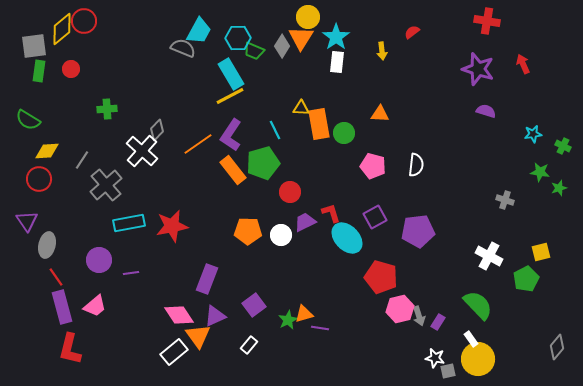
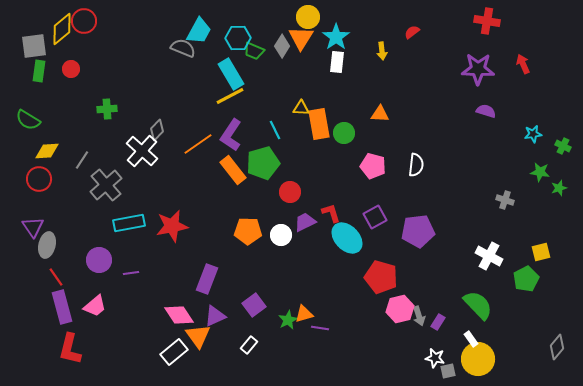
purple star at (478, 69): rotated 16 degrees counterclockwise
purple triangle at (27, 221): moved 6 px right, 6 px down
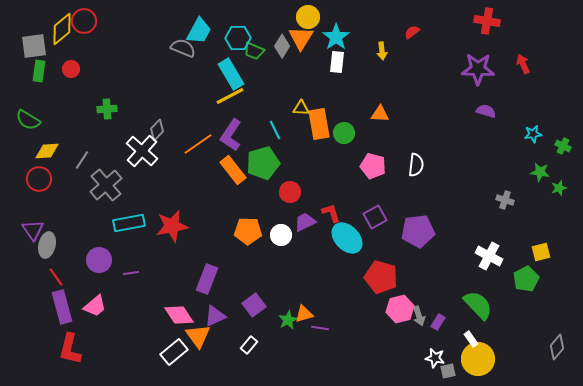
purple triangle at (33, 227): moved 3 px down
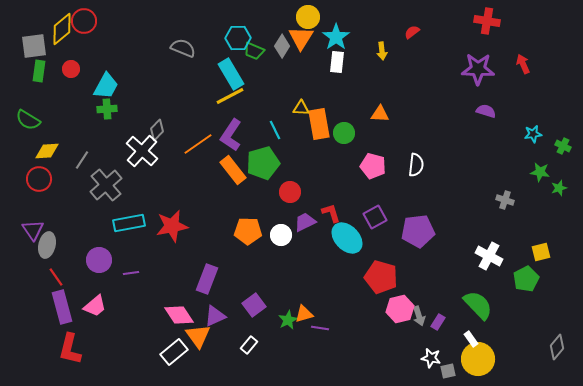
cyan trapezoid at (199, 31): moved 93 px left, 55 px down
white star at (435, 358): moved 4 px left
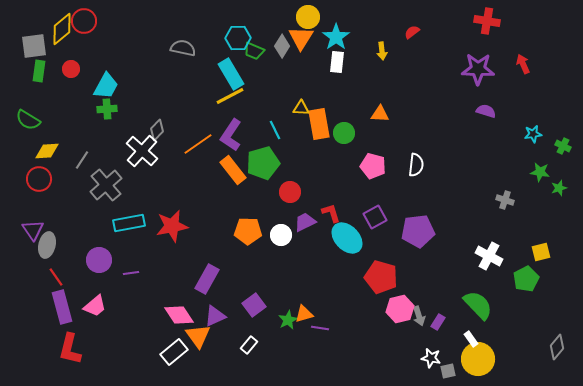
gray semicircle at (183, 48): rotated 10 degrees counterclockwise
purple rectangle at (207, 279): rotated 8 degrees clockwise
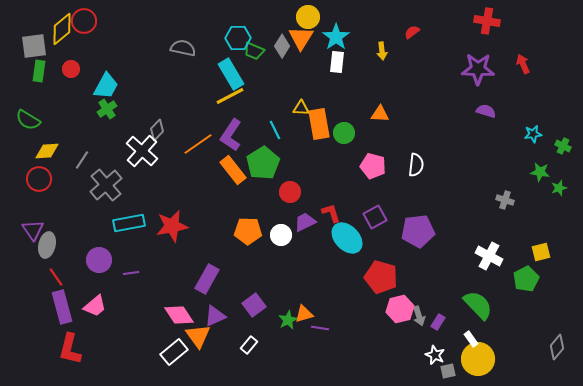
green cross at (107, 109): rotated 30 degrees counterclockwise
green pentagon at (263, 163): rotated 16 degrees counterclockwise
white star at (431, 358): moved 4 px right, 3 px up; rotated 12 degrees clockwise
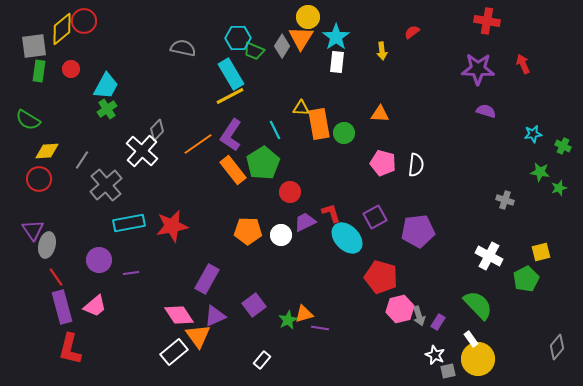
pink pentagon at (373, 166): moved 10 px right, 3 px up
white rectangle at (249, 345): moved 13 px right, 15 px down
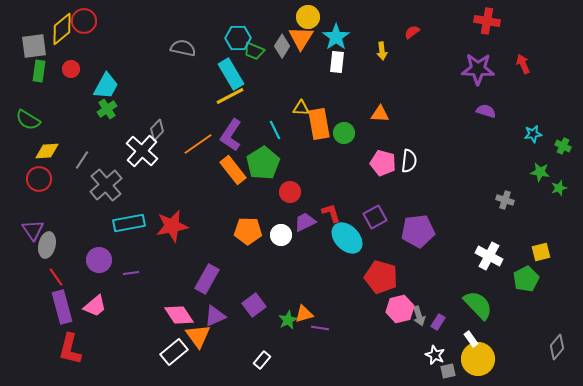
white semicircle at (416, 165): moved 7 px left, 4 px up
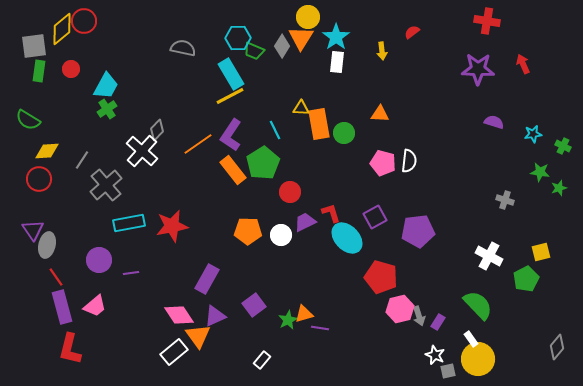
purple semicircle at (486, 111): moved 8 px right, 11 px down
